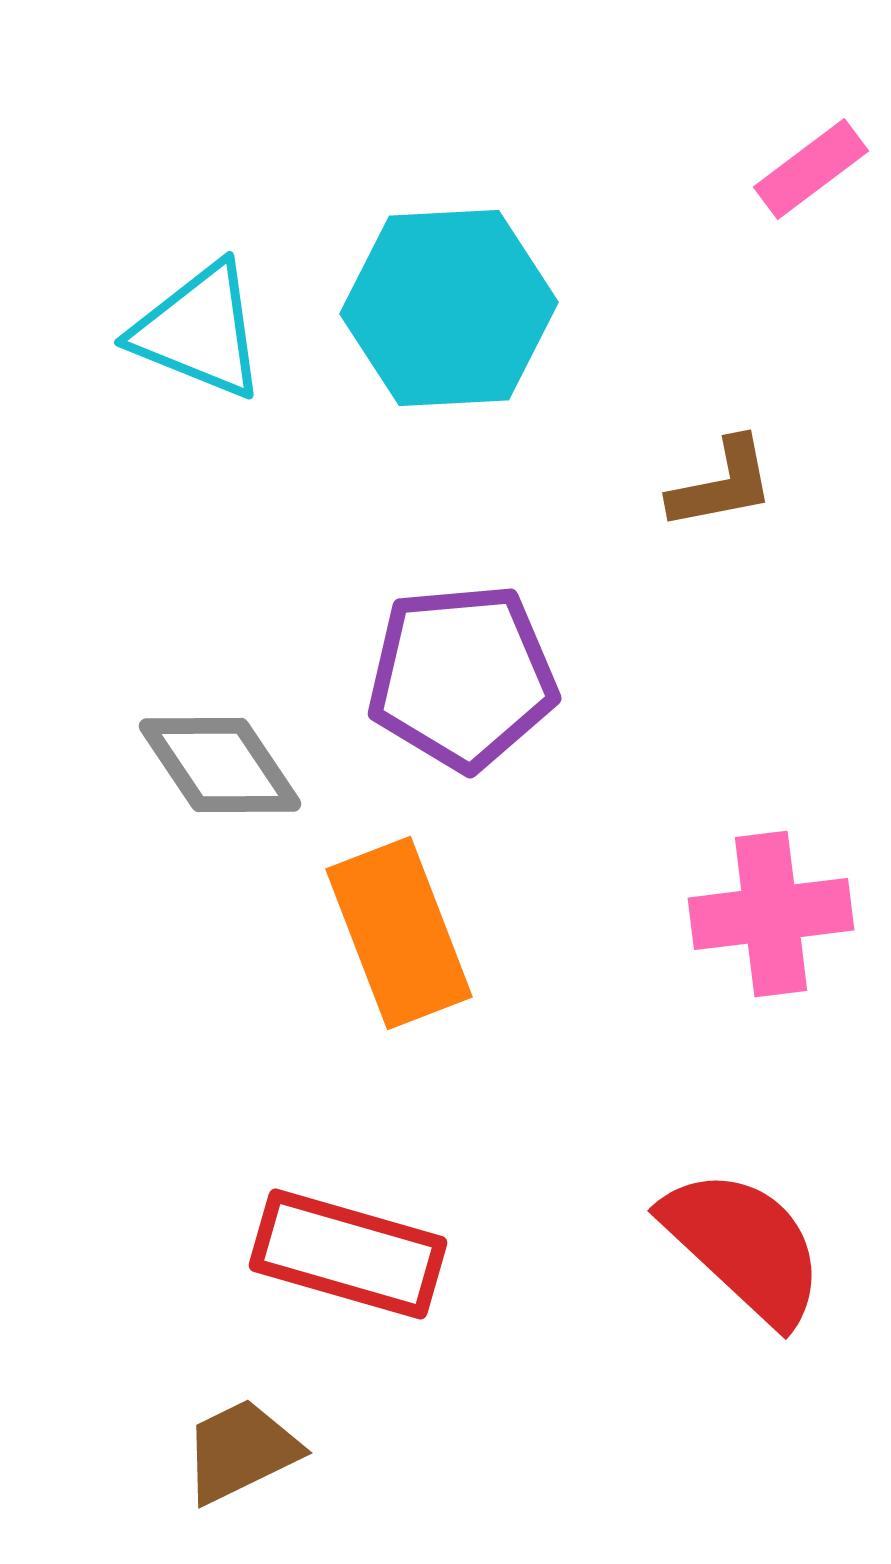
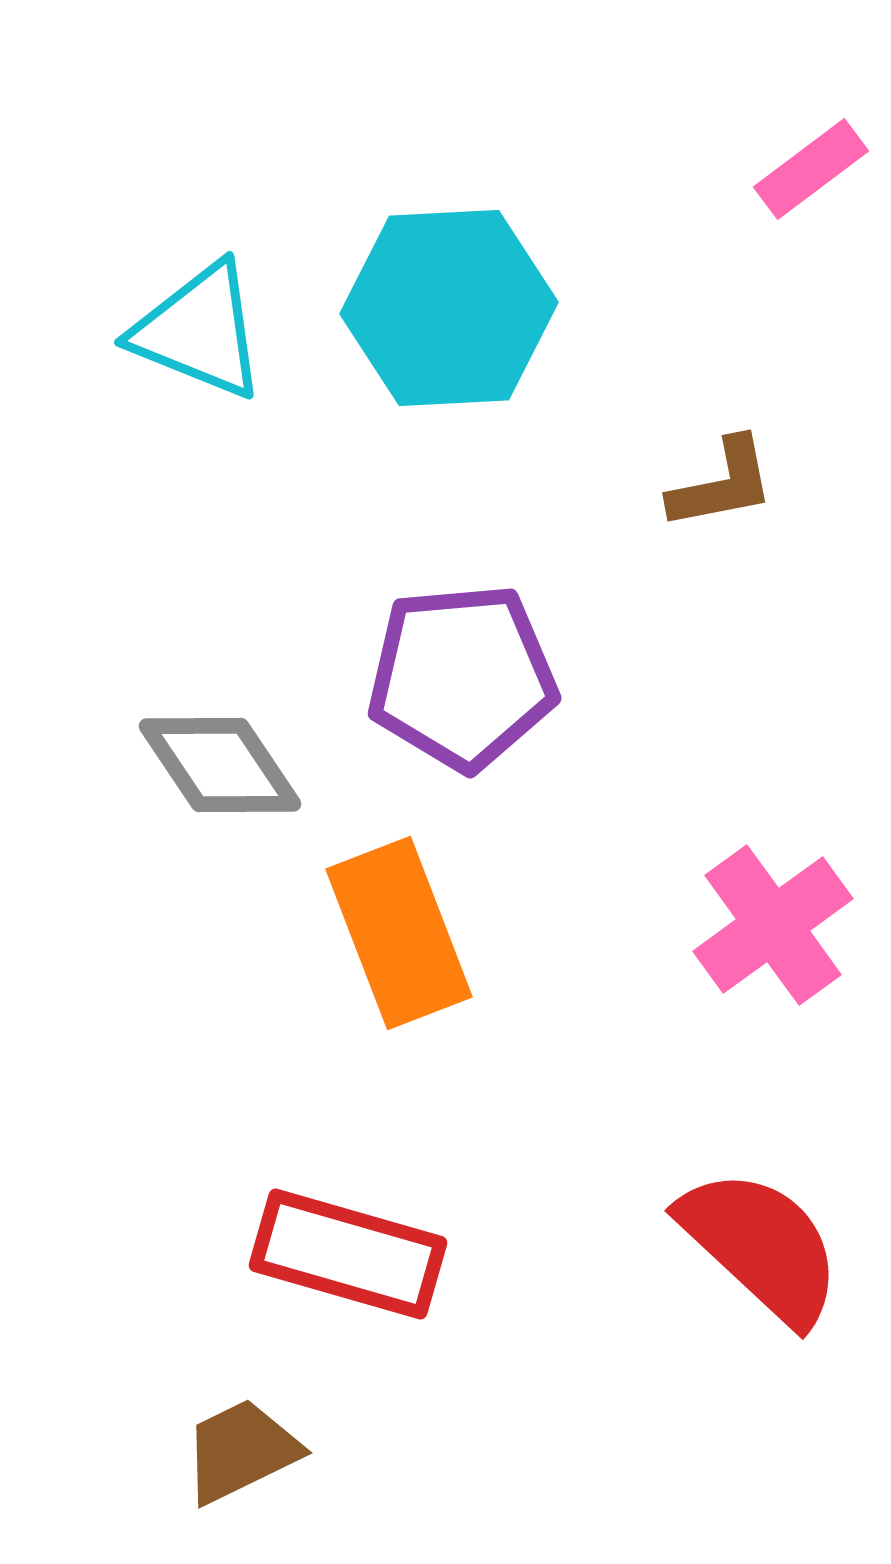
pink cross: moved 2 px right, 11 px down; rotated 29 degrees counterclockwise
red semicircle: moved 17 px right
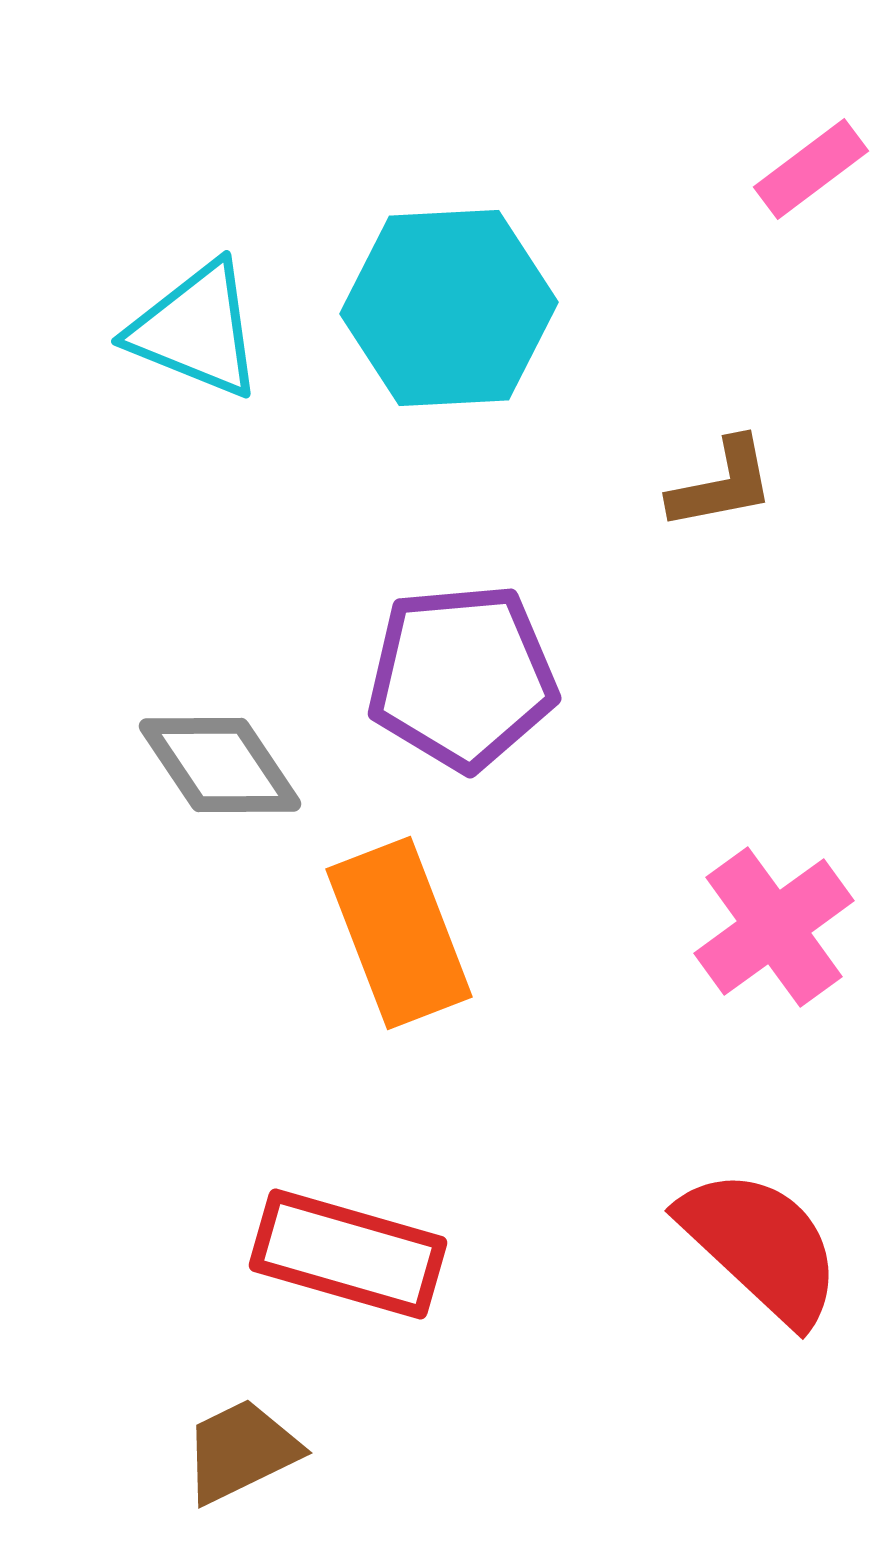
cyan triangle: moved 3 px left, 1 px up
pink cross: moved 1 px right, 2 px down
